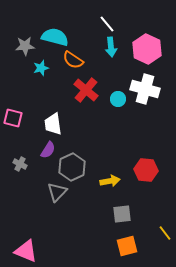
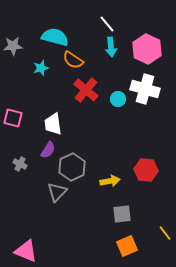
gray star: moved 12 px left
orange square: rotated 10 degrees counterclockwise
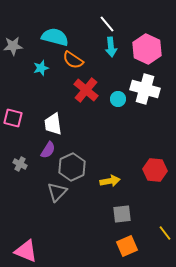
red hexagon: moved 9 px right
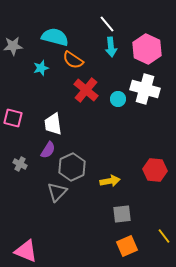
yellow line: moved 1 px left, 3 px down
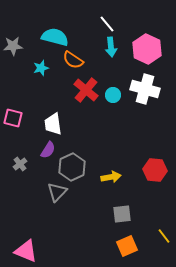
cyan circle: moved 5 px left, 4 px up
gray cross: rotated 24 degrees clockwise
yellow arrow: moved 1 px right, 4 px up
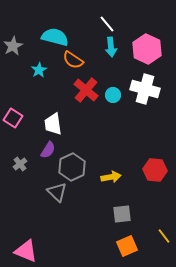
gray star: rotated 24 degrees counterclockwise
cyan star: moved 2 px left, 2 px down; rotated 14 degrees counterclockwise
pink square: rotated 18 degrees clockwise
gray triangle: rotated 30 degrees counterclockwise
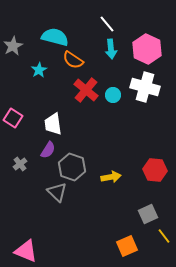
cyan arrow: moved 2 px down
white cross: moved 2 px up
gray hexagon: rotated 16 degrees counterclockwise
gray square: moved 26 px right; rotated 18 degrees counterclockwise
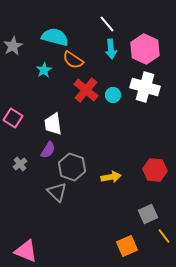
pink hexagon: moved 2 px left
cyan star: moved 5 px right
